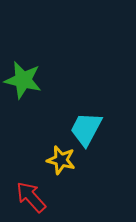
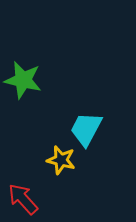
red arrow: moved 8 px left, 2 px down
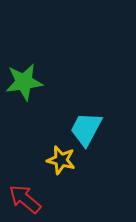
green star: moved 1 px right, 2 px down; rotated 21 degrees counterclockwise
red arrow: moved 2 px right; rotated 8 degrees counterclockwise
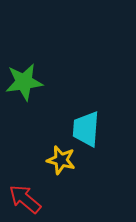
cyan trapezoid: rotated 24 degrees counterclockwise
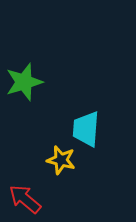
green star: rotated 9 degrees counterclockwise
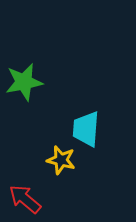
green star: rotated 6 degrees clockwise
